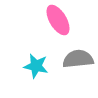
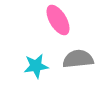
cyan star: rotated 20 degrees counterclockwise
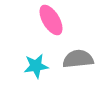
pink ellipse: moved 7 px left
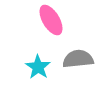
cyan star: moved 2 px right, 1 px down; rotated 30 degrees counterclockwise
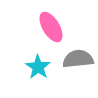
pink ellipse: moved 7 px down
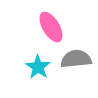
gray semicircle: moved 2 px left
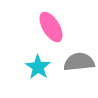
gray semicircle: moved 3 px right, 3 px down
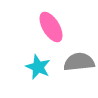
cyan star: rotated 10 degrees counterclockwise
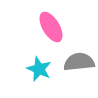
cyan star: moved 1 px right, 2 px down
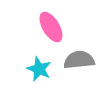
gray semicircle: moved 2 px up
